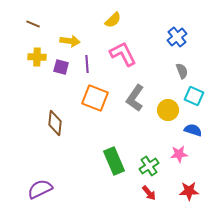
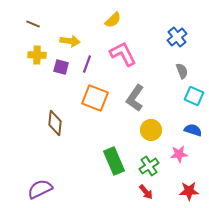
yellow cross: moved 2 px up
purple line: rotated 24 degrees clockwise
yellow circle: moved 17 px left, 20 px down
red arrow: moved 3 px left, 1 px up
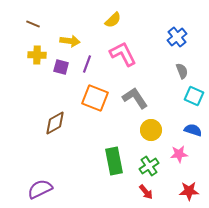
gray L-shape: rotated 112 degrees clockwise
brown diamond: rotated 55 degrees clockwise
green rectangle: rotated 12 degrees clockwise
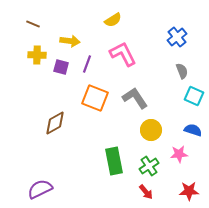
yellow semicircle: rotated 12 degrees clockwise
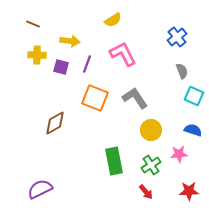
green cross: moved 2 px right, 1 px up
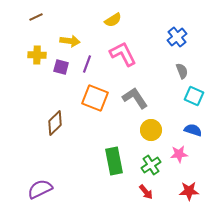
brown line: moved 3 px right, 7 px up; rotated 48 degrees counterclockwise
brown diamond: rotated 15 degrees counterclockwise
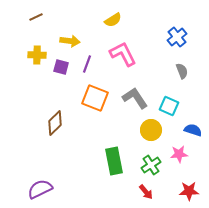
cyan square: moved 25 px left, 10 px down
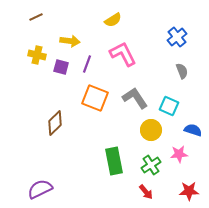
yellow cross: rotated 12 degrees clockwise
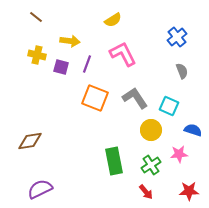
brown line: rotated 64 degrees clockwise
brown diamond: moved 25 px left, 18 px down; rotated 35 degrees clockwise
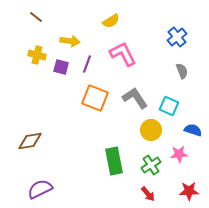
yellow semicircle: moved 2 px left, 1 px down
red arrow: moved 2 px right, 2 px down
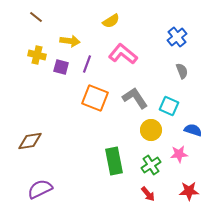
pink L-shape: rotated 24 degrees counterclockwise
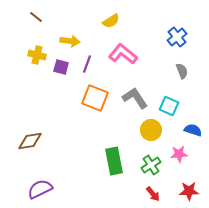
red arrow: moved 5 px right
